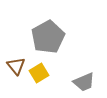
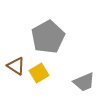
brown triangle: rotated 18 degrees counterclockwise
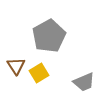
gray pentagon: moved 1 px right, 1 px up
brown triangle: rotated 24 degrees clockwise
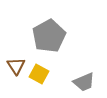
yellow square: moved 1 px down; rotated 30 degrees counterclockwise
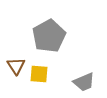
yellow square: rotated 24 degrees counterclockwise
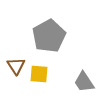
gray trapezoid: rotated 80 degrees clockwise
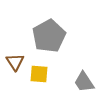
brown triangle: moved 1 px left, 4 px up
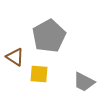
brown triangle: moved 5 px up; rotated 24 degrees counterclockwise
gray trapezoid: rotated 30 degrees counterclockwise
